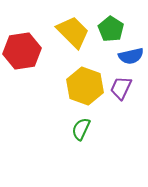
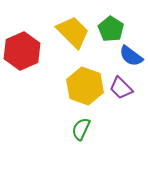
red hexagon: rotated 15 degrees counterclockwise
blue semicircle: rotated 50 degrees clockwise
purple trapezoid: rotated 70 degrees counterclockwise
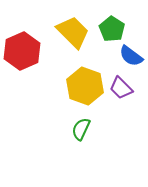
green pentagon: moved 1 px right
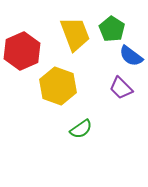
yellow trapezoid: moved 2 px right, 2 px down; rotated 24 degrees clockwise
yellow hexagon: moved 27 px left
green semicircle: rotated 150 degrees counterclockwise
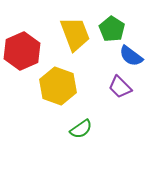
purple trapezoid: moved 1 px left, 1 px up
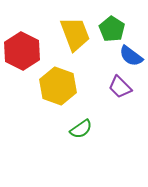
red hexagon: rotated 9 degrees counterclockwise
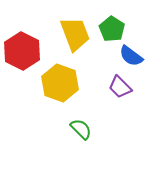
yellow hexagon: moved 2 px right, 3 px up
green semicircle: rotated 100 degrees counterclockwise
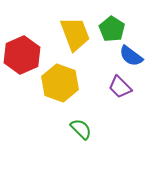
red hexagon: moved 4 px down; rotated 9 degrees clockwise
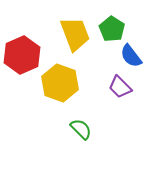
blue semicircle: rotated 15 degrees clockwise
